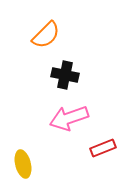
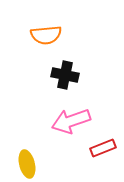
orange semicircle: rotated 40 degrees clockwise
pink arrow: moved 2 px right, 3 px down
yellow ellipse: moved 4 px right
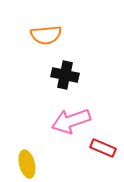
red rectangle: rotated 45 degrees clockwise
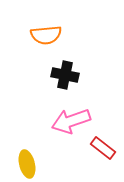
red rectangle: rotated 15 degrees clockwise
